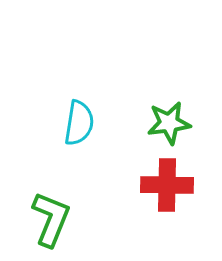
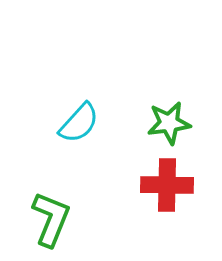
cyan semicircle: rotated 33 degrees clockwise
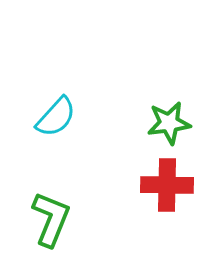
cyan semicircle: moved 23 px left, 6 px up
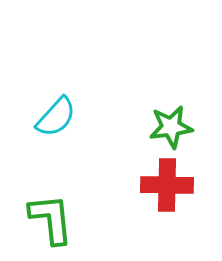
green star: moved 2 px right, 4 px down
green L-shape: rotated 28 degrees counterclockwise
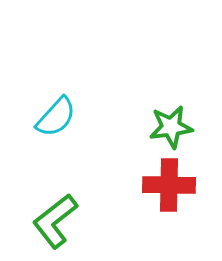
red cross: moved 2 px right
green L-shape: moved 4 px right, 2 px down; rotated 122 degrees counterclockwise
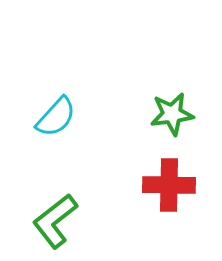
green star: moved 1 px right, 13 px up
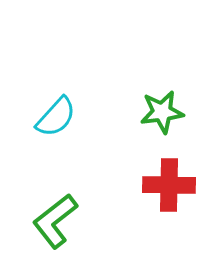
green star: moved 10 px left, 2 px up
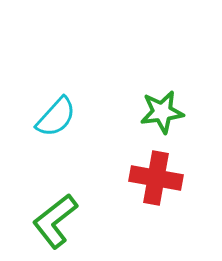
red cross: moved 13 px left, 7 px up; rotated 9 degrees clockwise
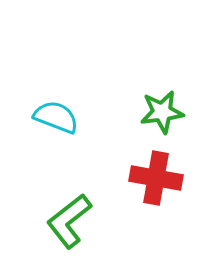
cyan semicircle: rotated 111 degrees counterclockwise
green L-shape: moved 14 px right
